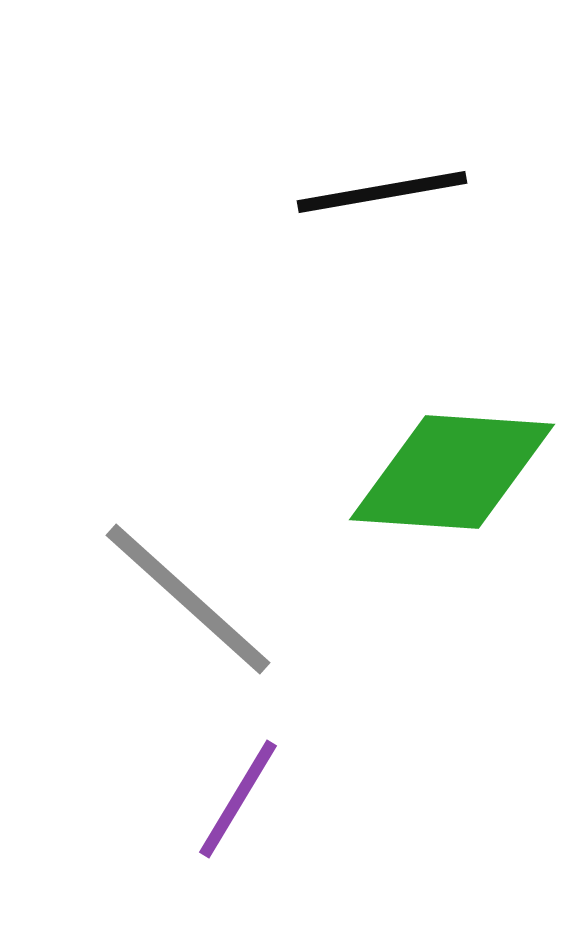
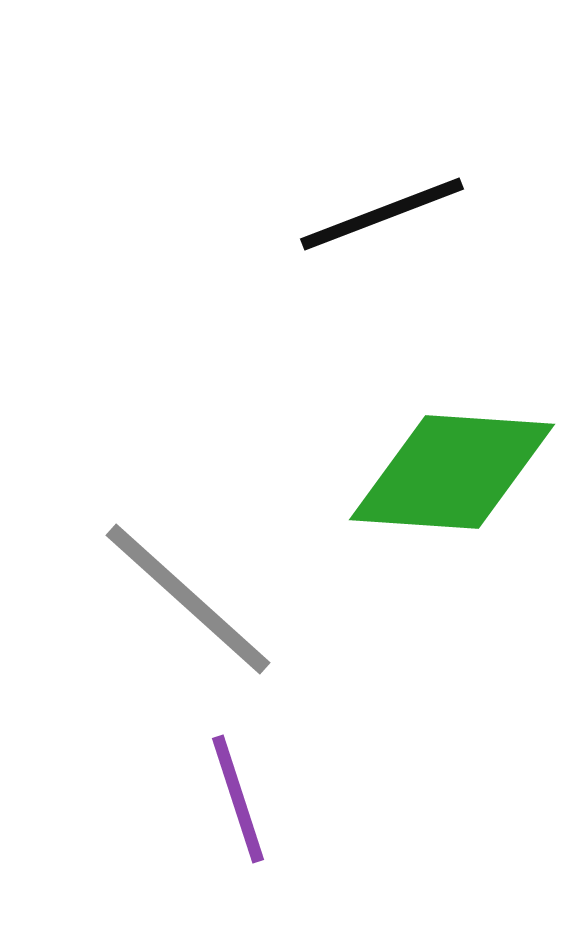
black line: moved 22 px down; rotated 11 degrees counterclockwise
purple line: rotated 49 degrees counterclockwise
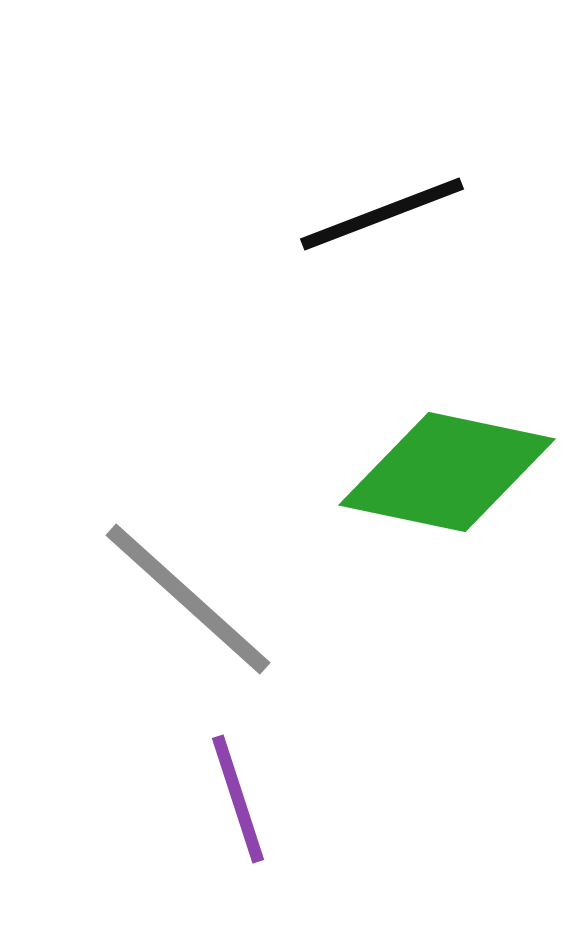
green diamond: moved 5 px left; rotated 8 degrees clockwise
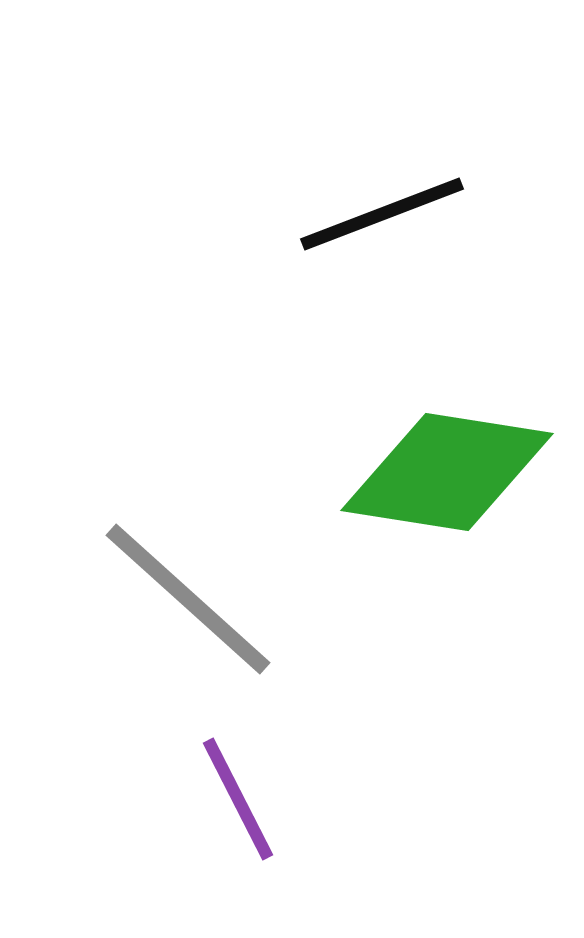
green diamond: rotated 3 degrees counterclockwise
purple line: rotated 9 degrees counterclockwise
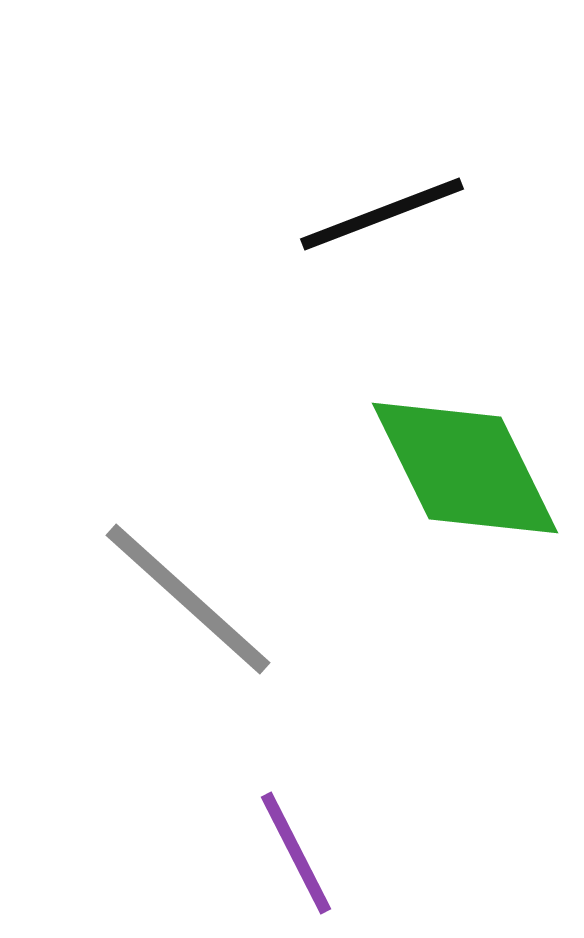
green diamond: moved 18 px right, 4 px up; rotated 55 degrees clockwise
purple line: moved 58 px right, 54 px down
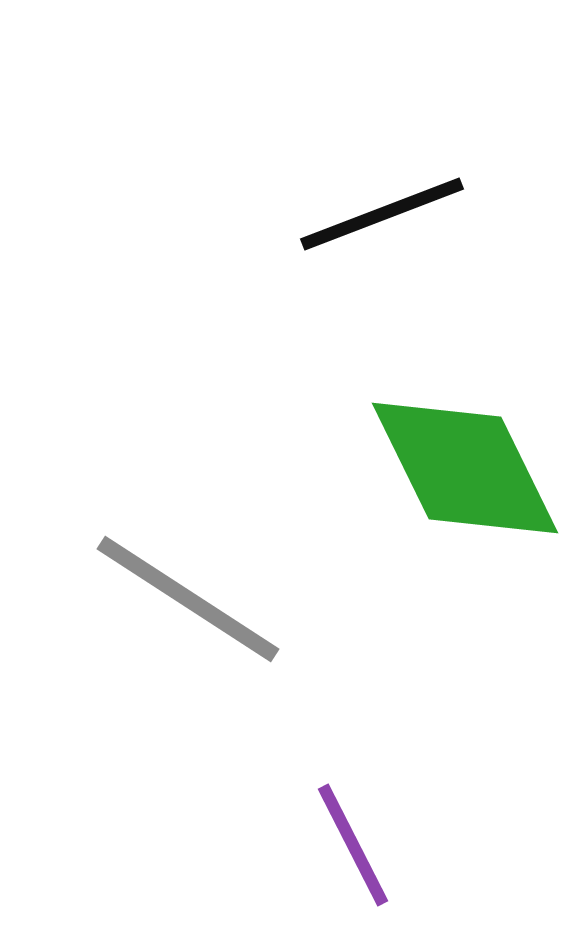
gray line: rotated 9 degrees counterclockwise
purple line: moved 57 px right, 8 px up
